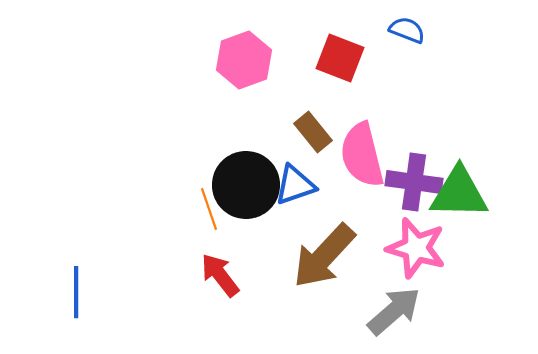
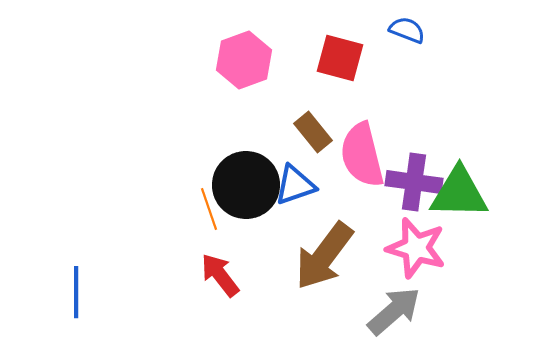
red square: rotated 6 degrees counterclockwise
brown arrow: rotated 6 degrees counterclockwise
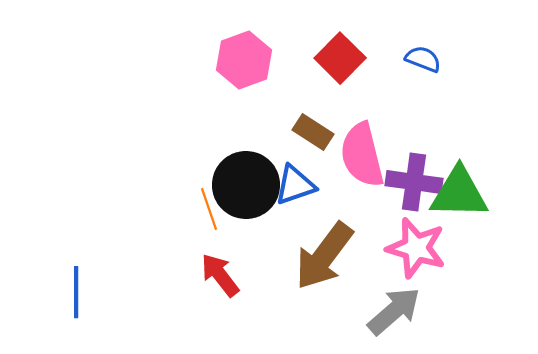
blue semicircle: moved 16 px right, 29 px down
red square: rotated 30 degrees clockwise
brown rectangle: rotated 18 degrees counterclockwise
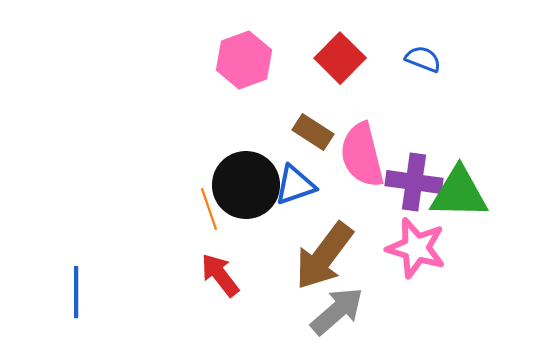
gray arrow: moved 57 px left
